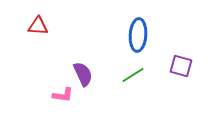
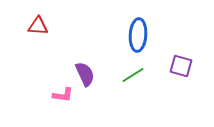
purple semicircle: moved 2 px right
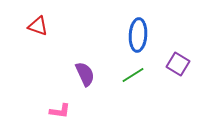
red triangle: rotated 15 degrees clockwise
purple square: moved 3 px left, 2 px up; rotated 15 degrees clockwise
pink L-shape: moved 3 px left, 16 px down
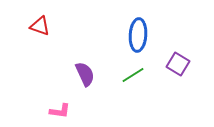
red triangle: moved 2 px right
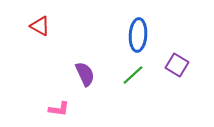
red triangle: rotated 10 degrees clockwise
purple square: moved 1 px left, 1 px down
green line: rotated 10 degrees counterclockwise
pink L-shape: moved 1 px left, 2 px up
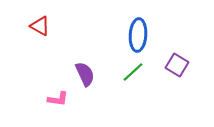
green line: moved 3 px up
pink L-shape: moved 1 px left, 10 px up
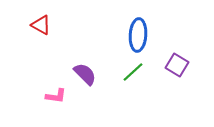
red triangle: moved 1 px right, 1 px up
purple semicircle: rotated 20 degrees counterclockwise
pink L-shape: moved 2 px left, 3 px up
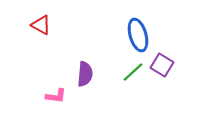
blue ellipse: rotated 20 degrees counterclockwise
purple square: moved 15 px left
purple semicircle: rotated 50 degrees clockwise
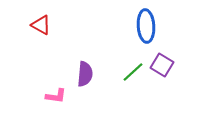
blue ellipse: moved 8 px right, 9 px up; rotated 12 degrees clockwise
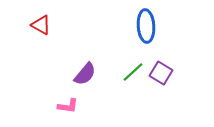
purple square: moved 1 px left, 8 px down
purple semicircle: rotated 35 degrees clockwise
pink L-shape: moved 12 px right, 10 px down
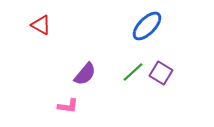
blue ellipse: moved 1 px right; rotated 48 degrees clockwise
